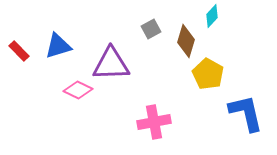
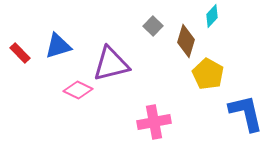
gray square: moved 2 px right, 3 px up; rotated 18 degrees counterclockwise
red rectangle: moved 1 px right, 2 px down
purple triangle: rotated 12 degrees counterclockwise
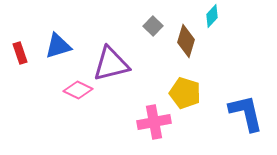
red rectangle: rotated 25 degrees clockwise
yellow pentagon: moved 23 px left, 19 px down; rotated 12 degrees counterclockwise
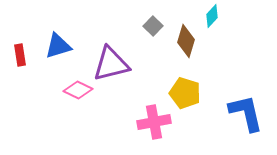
red rectangle: moved 2 px down; rotated 10 degrees clockwise
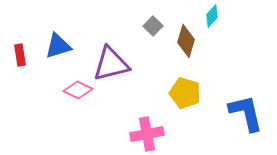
pink cross: moved 7 px left, 12 px down
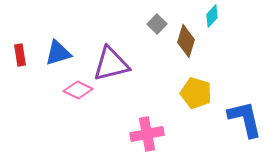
gray square: moved 4 px right, 2 px up
blue triangle: moved 7 px down
yellow pentagon: moved 11 px right
blue L-shape: moved 1 px left, 6 px down
